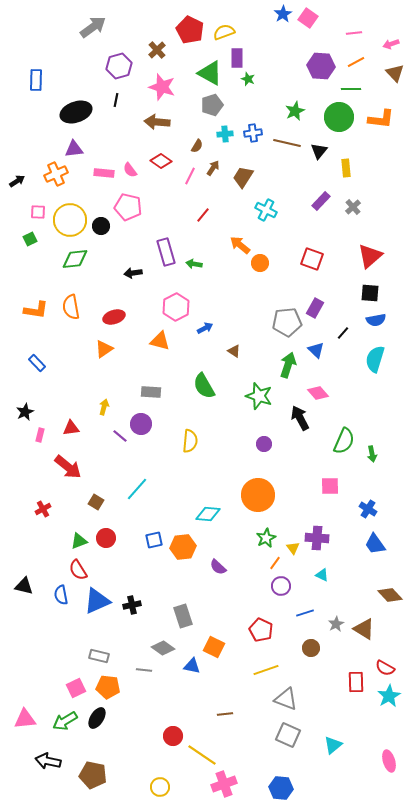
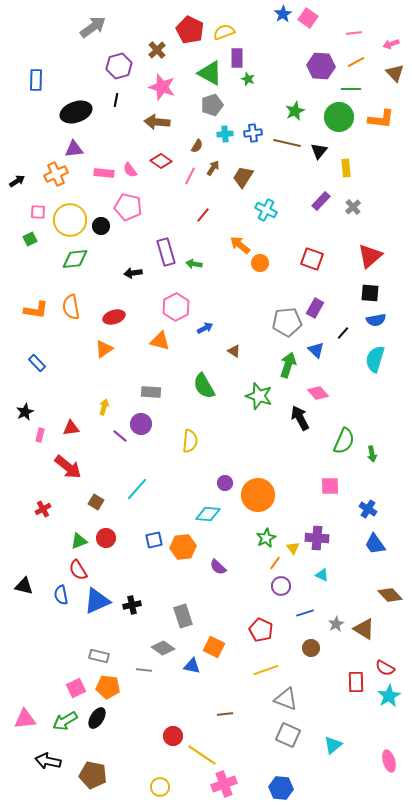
purple circle at (264, 444): moved 39 px left, 39 px down
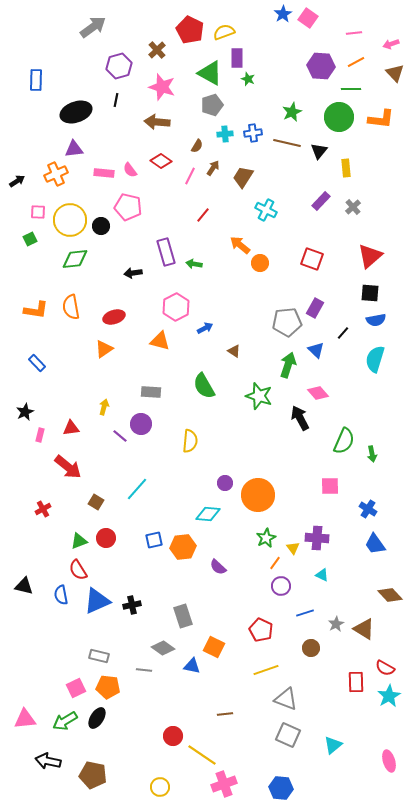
green star at (295, 111): moved 3 px left, 1 px down
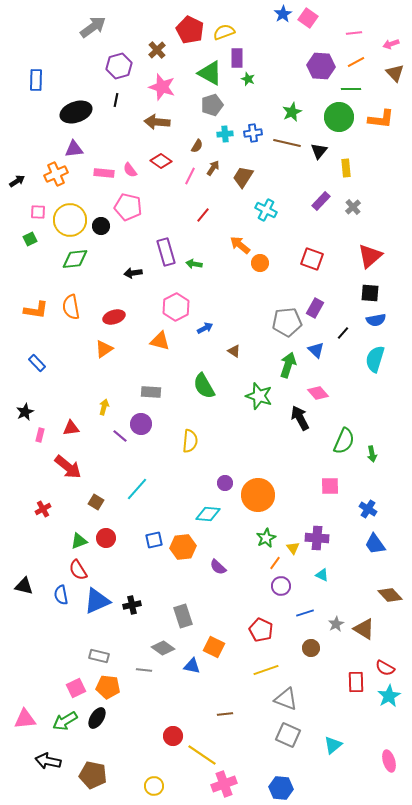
yellow circle at (160, 787): moved 6 px left, 1 px up
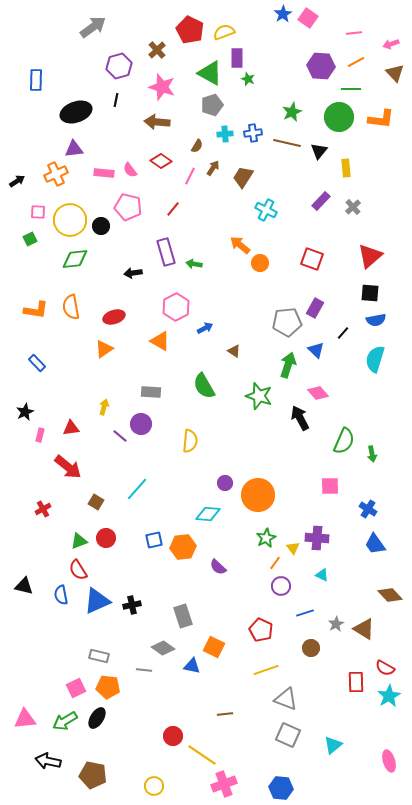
red line at (203, 215): moved 30 px left, 6 px up
orange triangle at (160, 341): rotated 15 degrees clockwise
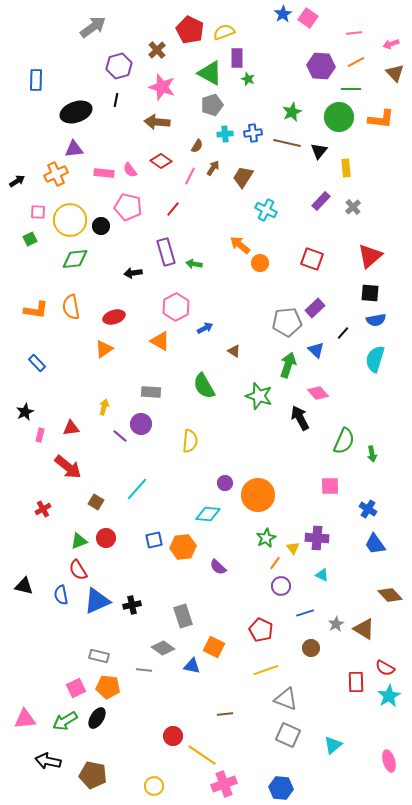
purple rectangle at (315, 308): rotated 18 degrees clockwise
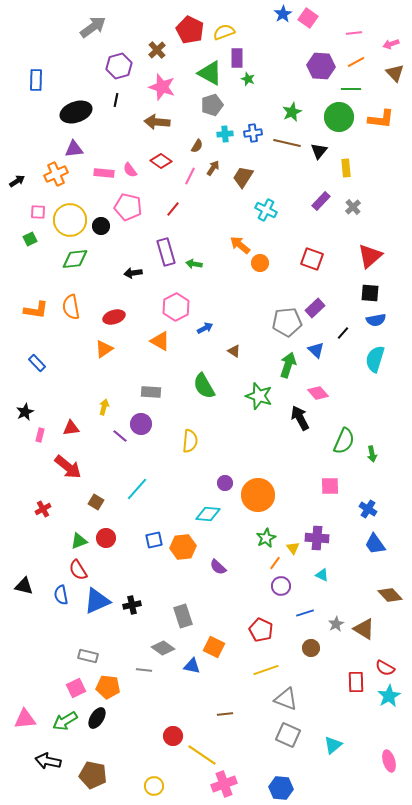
gray rectangle at (99, 656): moved 11 px left
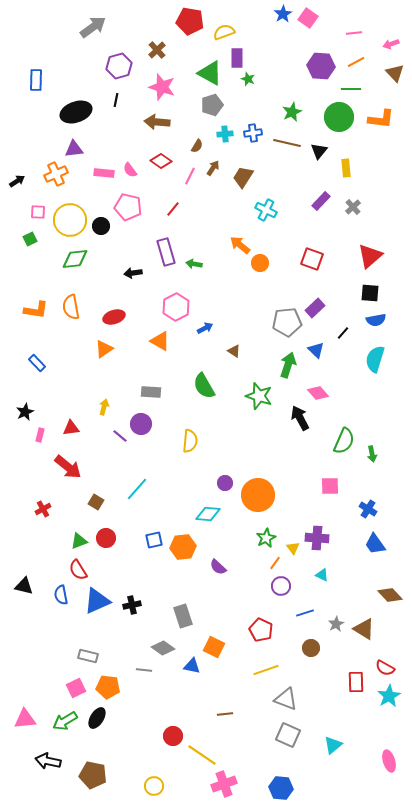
red pentagon at (190, 30): moved 9 px up; rotated 16 degrees counterclockwise
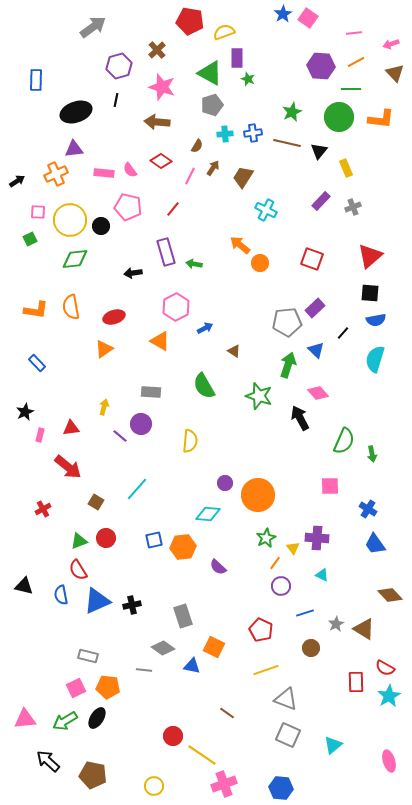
yellow rectangle at (346, 168): rotated 18 degrees counterclockwise
gray cross at (353, 207): rotated 21 degrees clockwise
brown line at (225, 714): moved 2 px right, 1 px up; rotated 42 degrees clockwise
black arrow at (48, 761): rotated 30 degrees clockwise
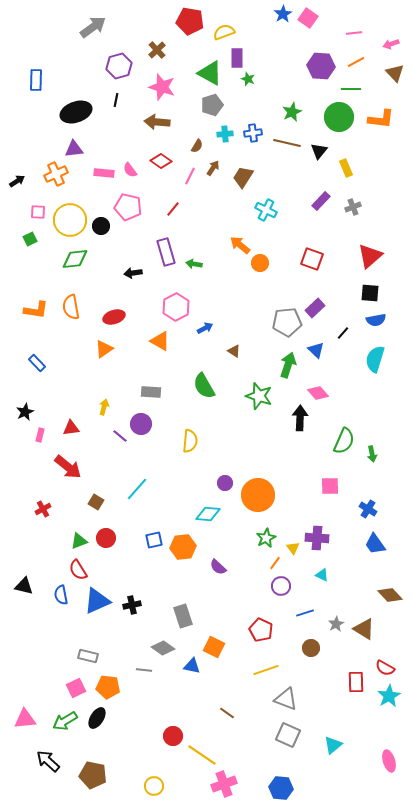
black arrow at (300, 418): rotated 30 degrees clockwise
